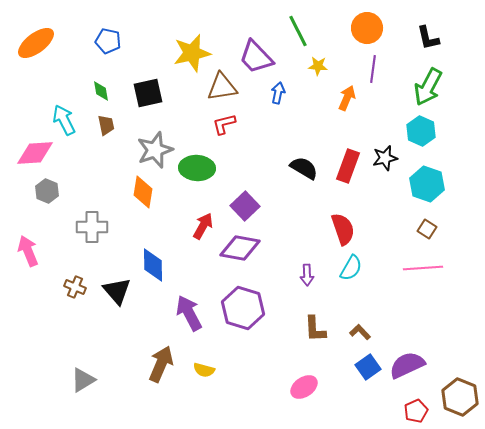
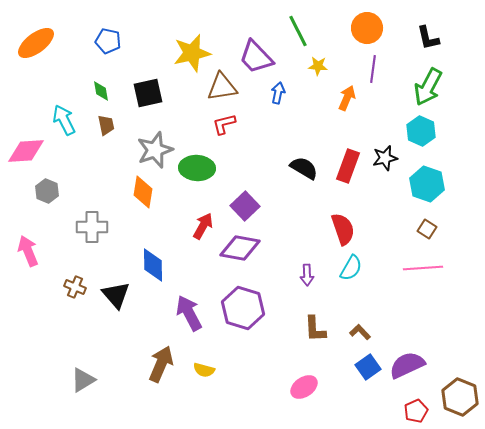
pink diamond at (35, 153): moved 9 px left, 2 px up
black triangle at (117, 291): moved 1 px left, 4 px down
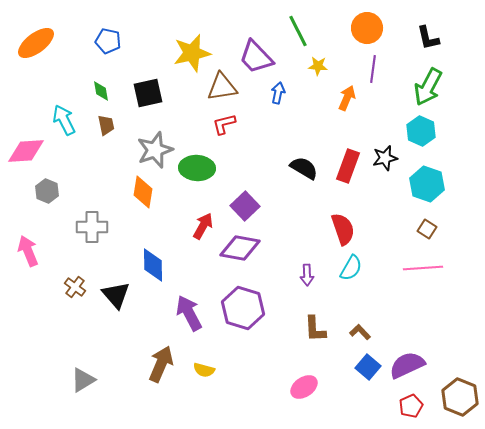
brown cross at (75, 287): rotated 15 degrees clockwise
blue square at (368, 367): rotated 15 degrees counterclockwise
red pentagon at (416, 411): moved 5 px left, 5 px up
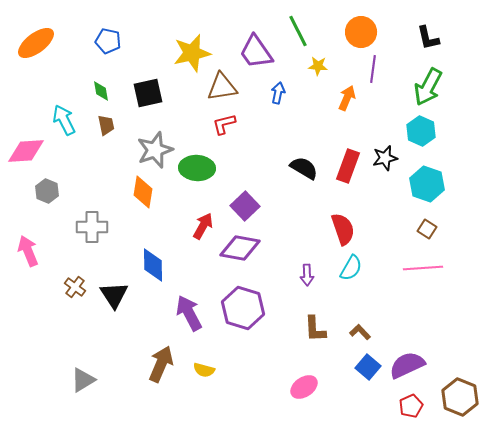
orange circle at (367, 28): moved 6 px left, 4 px down
purple trapezoid at (256, 57): moved 5 px up; rotated 9 degrees clockwise
black triangle at (116, 295): moved 2 px left; rotated 8 degrees clockwise
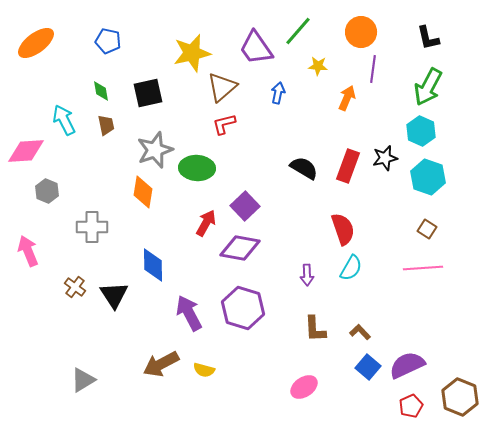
green line at (298, 31): rotated 68 degrees clockwise
purple trapezoid at (256, 52): moved 4 px up
brown triangle at (222, 87): rotated 32 degrees counterclockwise
cyan hexagon at (427, 184): moved 1 px right, 7 px up
red arrow at (203, 226): moved 3 px right, 3 px up
brown arrow at (161, 364): rotated 141 degrees counterclockwise
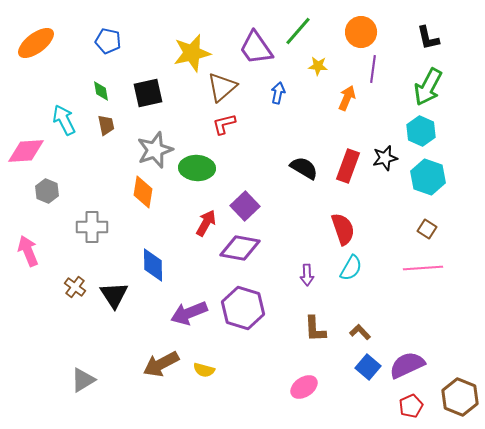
purple arrow at (189, 313): rotated 84 degrees counterclockwise
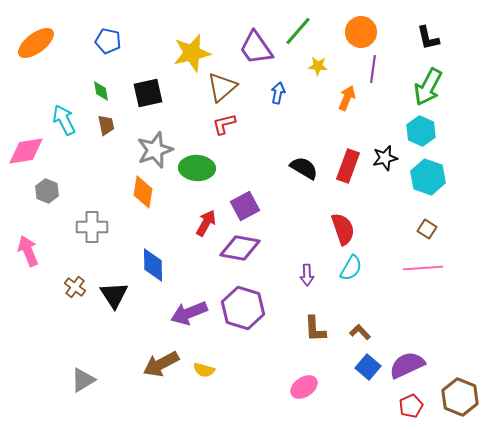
pink diamond at (26, 151): rotated 6 degrees counterclockwise
purple square at (245, 206): rotated 16 degrees clockwise
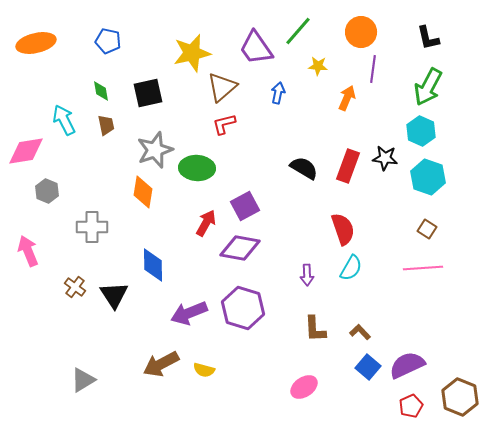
orange ellipse at (36, 43): rotated 24 degrees clockwise
black star at (385, 158): rotated 20 degrees clockwise
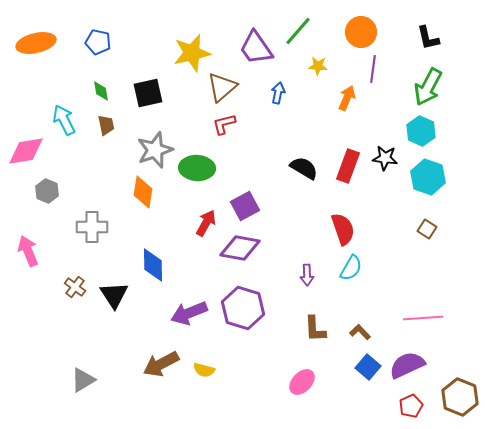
blue pentagon at (108, 41): moved 10 px left, 1 px down
pink line at (423, 268): moved 50 px down
pink ellipse at (304, 387): moved 2 px left, 5 px up; rotated 12 degrees counterclockwise
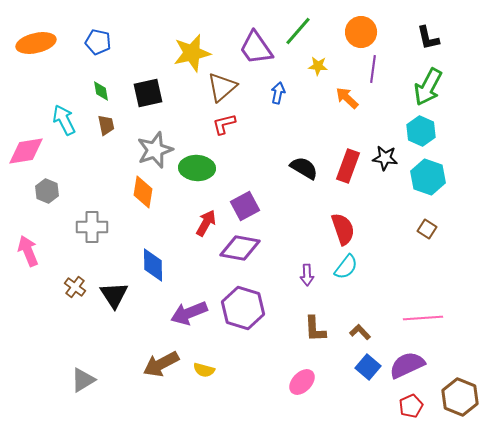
orange arrow at (347, 98): rotated 70 degrees counterclockwise
cyan semicircle at (351, 268): moved 5 px left, 1 px up; rotated 8 degrees clockwise
